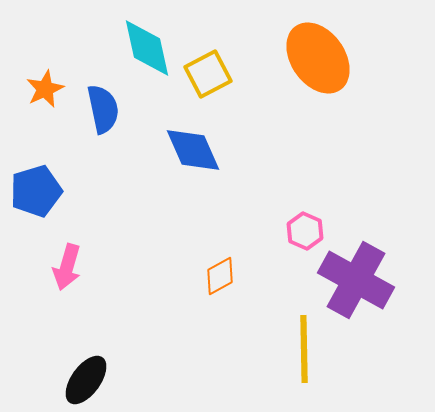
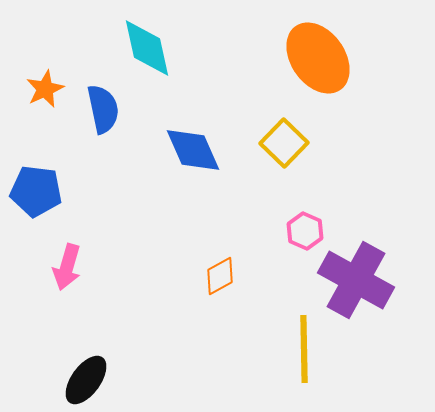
yellow square: moved 76 px right, 69 px down; rotated 18 degrees counterclockwise
blue pentagon: rotated 24 degrees clockwise
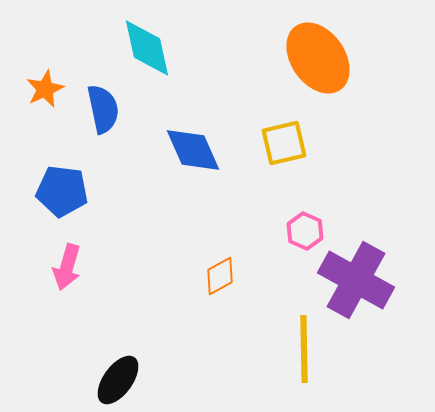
yellow square: rotated 33 degrees clockwise
blue pentagon: moved 26 px right
black ellipse: moved 32 px right
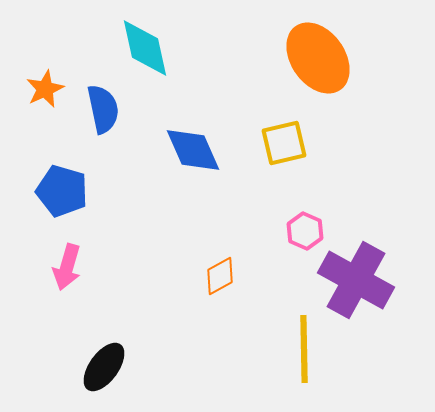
cyan diamond: moved 2 px left
blue pentagon: rotated 9 degrees clockwise
black ellipse: moved 14 px left, 13 px up
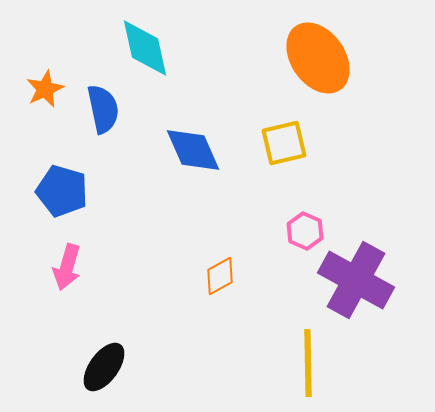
yellow line: moved 4 px right, 14 px down
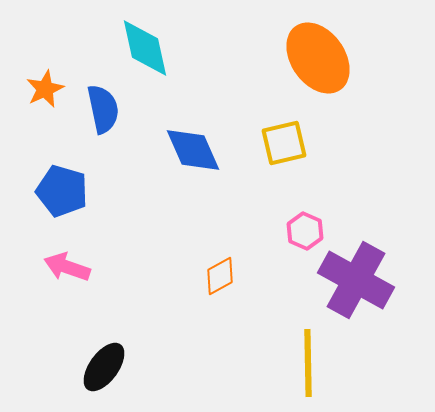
pink arrow: rotated 93 degrees clockwise
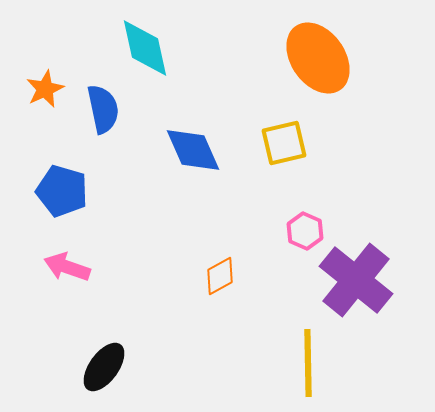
purple cross: rotated 10 degrees clockwise
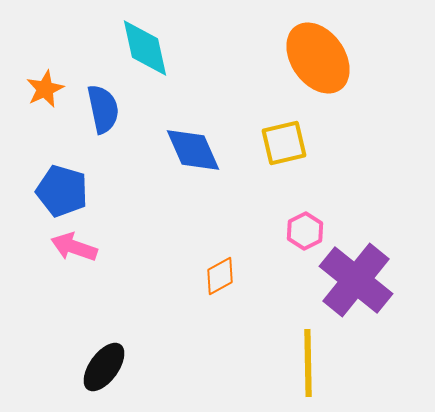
pink hexagon: rotated 9 degrees clockwise
pink arrow: moved 7 px right, 20 px up
